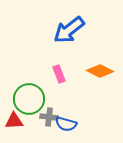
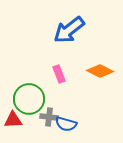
red triangle: moved 1 px left, 1 px up
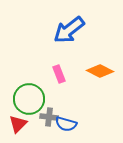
red triangle: moved 5 px right, 4 px down; rotated 42 degrees counterclockwise
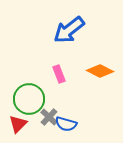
gray cross: rotated 36 degrees clockwise
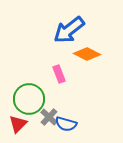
orange diamond: moved 13 px left, 17 px up
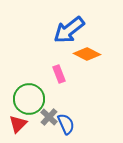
blue semicircle: rotated 130 degrees counterclockwise
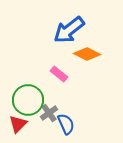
pink rectangle: rotated 30 degrees counterclockwise
green circle: moved 1 px left, 1 px down
gray cross: moved 4 px up; rotated 12 degrees clockwise
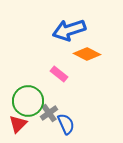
blue arrow: rotated 20 degrees clockwise
green circle: moved 1 px down
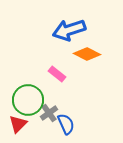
pink rectangle: moved 2 px left
green circle: moved 1 px up
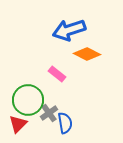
blue semicircle: moved 1 px left, 1 px up; rotated 15 degrees clockwise
